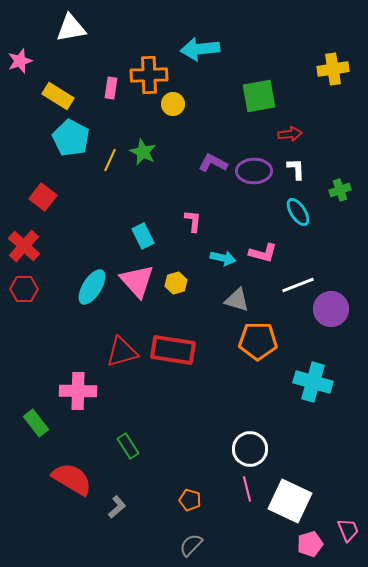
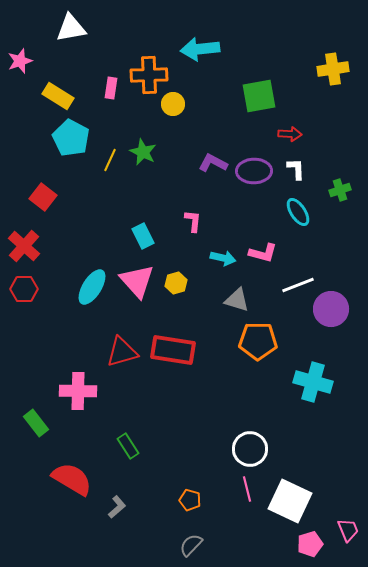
red arrow at (290, 134): rotated 10 degrees clockwise
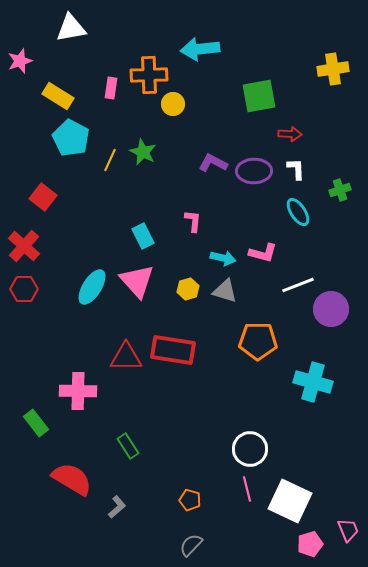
yellow hexagon at (176, 283): moved 12 px right, 6 px down
gray triangle at (237, 300): moved 12 px left, 9 px up
red triangle at (122, 352): moved 4 px right, 5 px down; rotated 16 degrees clockwise
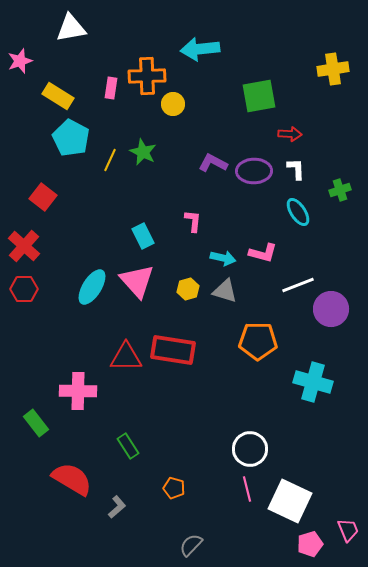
orange cross at (149, 75): moved 2 px left, 1 px down
orange pentagon at (190, 500): moved 16 px left, 12 px up
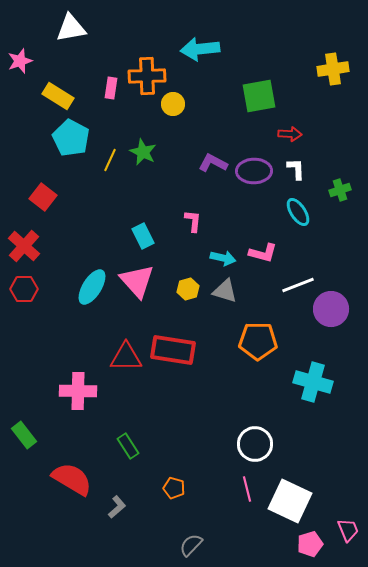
green rectangle at (36, 423): moved 12 px left, 12 px down
white circle at (250, 449): moved 5 px right, 5 px up
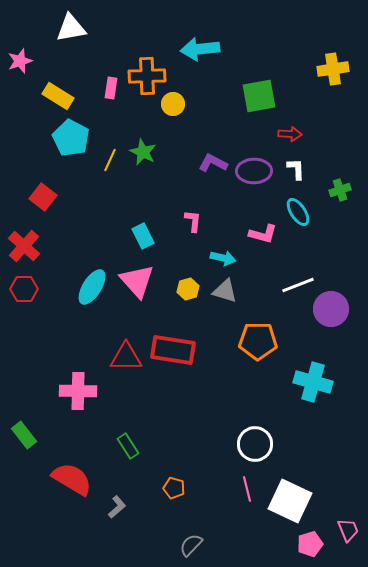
pink L-shape at (263, 253): moved 19 px up
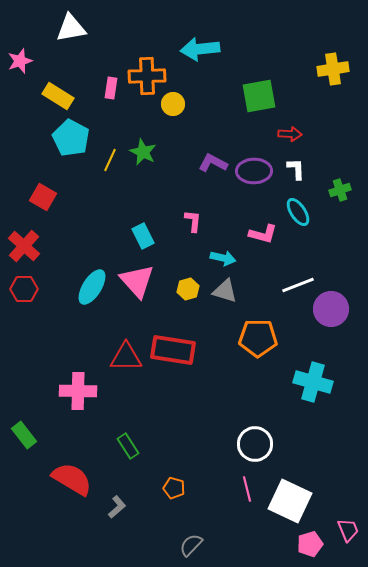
red square at (43, 197): rotated 8 degrees counterclockwise
orange pentagon at (258, 341): moved 3 px up
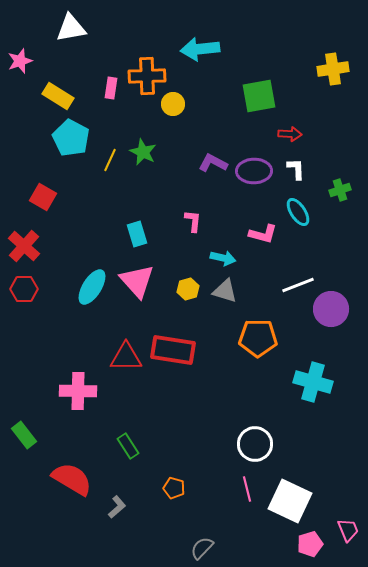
cyan rectangle at (143, 236): moved 6 px left, 2 px up; rotated 10 degrees clockwise
gray semicircle at (191, 545): moved 11 px right, 3 px down
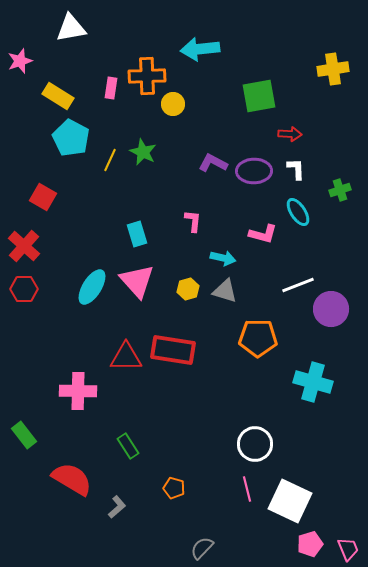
pink trapezoid at (348, 530): moved 19 px down
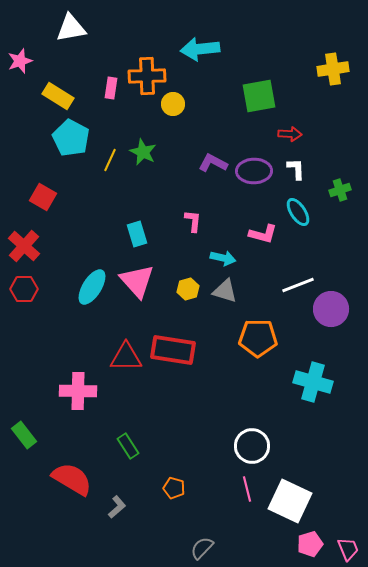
white circle at (255, 444): moved 3 px left, 2 px down
